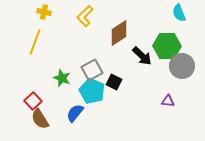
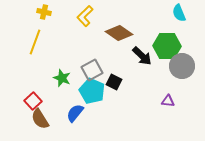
brown diamond: rotated 68 degrees clockwise
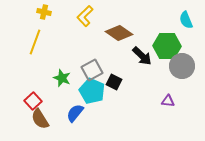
cyan semicircle: moved 7 px right, 7 px down
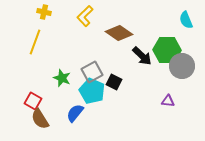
green hexagon: moved 4 px down
gray square: moved 2 px down
red square: rotated 18 degrees counterclockwise
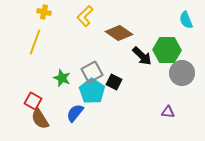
gray circle: moved 7 px down
cyan pentagon: rotated 10 degrees clockwise
purple triangle: moved 11 px down
